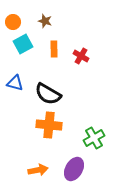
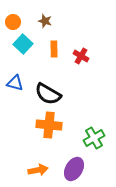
cyan square: rotated 18 degrees counterclockwise
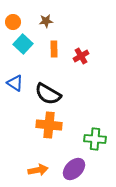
brown star: moved 1 px right; rotated 24 degrees counterclockwise
red cross: rotated 28 degrees clockwise
blue triangle: rotated 18 degrees clockwise
green cross: moved 1 px right, 1 px down; rotated 35 degrees clockwise
purple ellipse: rotated 15 degrees clockwise
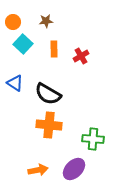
green cross: moved 2 px left
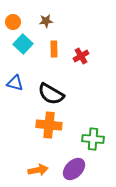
blue triangle: rotated 18 degrees counterclockwise
black semicircle: moved 3 px right
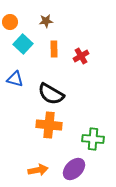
orange circle: moved 3 px left
blue triangle: moved 4 px up
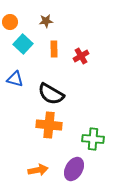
purple ellipse: rotated 15 degrees counterclockwise
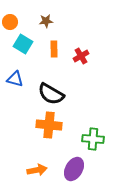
cyan square: rotated 12 degrees counterclockwise
orange arrow: moved 1 px left
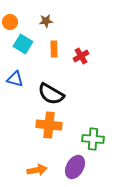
purple ellipse: moved 1 px right, 2 px up
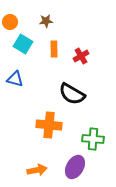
black semicircle: moved 21 px right
